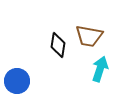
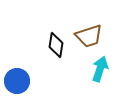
brown trapezoid: rotated 28 degrees counterclockwise
black diamond: moved 2 px left
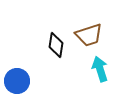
brown trapezoid: moved 1 px up
cyan arrow: rotated 35 degrees counterclockwise
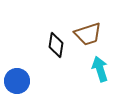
brown trapezoid: moved 1 px left, 1 px up
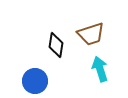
brown trapezoid: moved 3 px right
blue circle: moved 18 px right
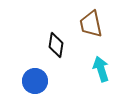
brown trapezoid: moved 10 px up; rotated 96 degrees clockwise
cyan arrow: moved 1 px right
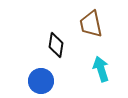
blue circle: moved 6 px right
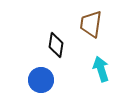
brown trapezoid: rotated 20 degrees clockwise
blue circle: moved 1 px up
